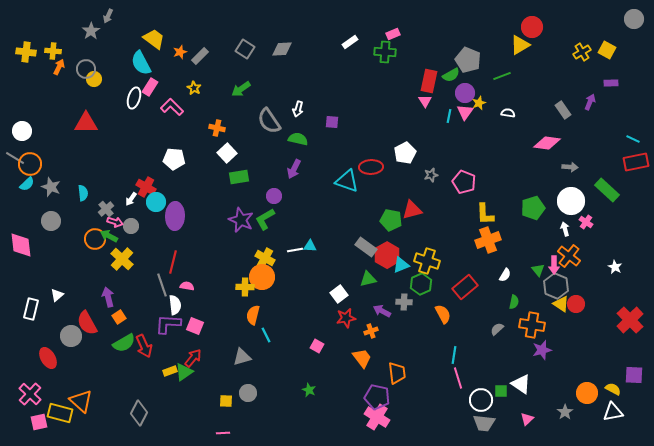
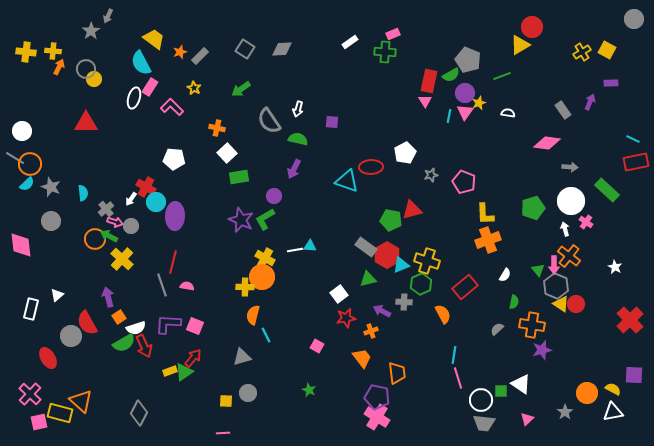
white semicircle at (175, 305): moved 39 px left, 23 px down; rotated 78 degrees clockwise
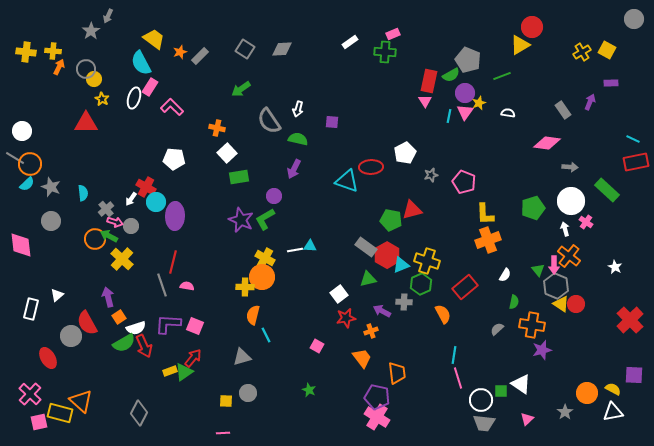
yellow star at (194, 88): moved 92 px left, 11 px down
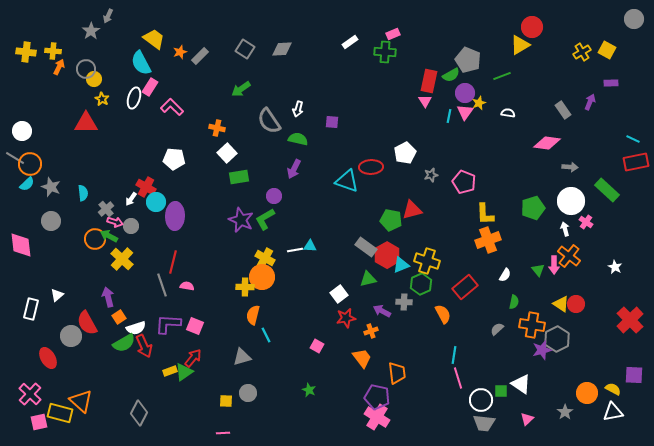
gray hexagon at (556, 286): moved 1 px right, 53 px down; rotated 10 degrees clockwise
